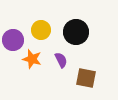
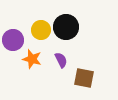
black circle: moved 10 px left, 5 px up
brown square: moved 2 px left
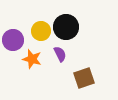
yellow circle: moved 1 px down
purple semicircle: moved 1 px left, 6 px up
brown square: rotated 30 degrees counterclockwise
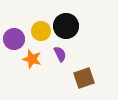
black circle: moved 1 px up
purple circle: moved 1 px right, 1 px up
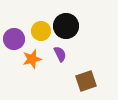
orange star: rotated 30 degrees counterclockwise
brown square: moved 2 px right, 3 px down
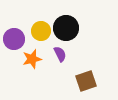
black circle: moved 2 px down
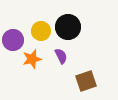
black circle: moved 2 px right, 1 px up
purple circle: moved 1 px left, 1 px down
purple semicircle: moved 1 px right, 2 px down
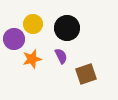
black circle: moved 1 px left, 1 px down
yellow circle: moved 8 px left, 7 px up
purple circle: moved 1 px right, 1 px up
brown square: moved 7 px up
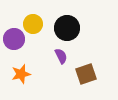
orange star: moved 11 px left, 15 px down
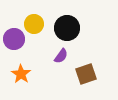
yellow circle: moved 1 px right
purple semicircle: rotated 63 degrees clockwise
orange star: rotated 24 degrees counterclockwise
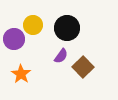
yellow circle: moved 1 px left, 1 px down
brown square: moved 3 px left, 7 px up; rotated 25 degrees counterclockwise
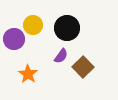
orange star: moved 7 px right
